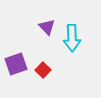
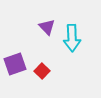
purple square: moved 1 px left
red square: moved 1 px left, 1 px down
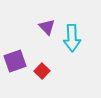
purple square: moved 3 px up
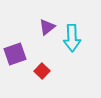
purple triangle: rotated 36 degrees clockwise
purple square: moved 7 px up
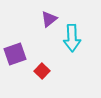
purple triangle: moved 2 px right, 8 px up
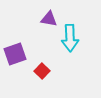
purple triangle: rotated 48 degrees clockwise
cyan arrow: moved 2 px left
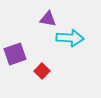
purple triangle: moved 1 px left
cyan arrow: rotated 84 degrees counterclockwise
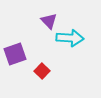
purple triangle: moved 1 px right, 2 px down; rotated 36 degrees clockwise
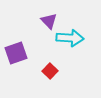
purple square: moved 1 px right, 1 px up
red square: moved 8 px right
